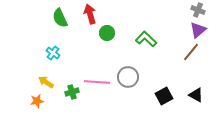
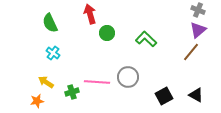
green semicircle: moved 10 px left, 5 px down
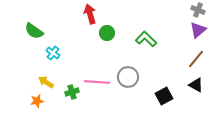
green semicircle: moved 16 px left, 8 px down; rotated 30 degrees counterclockwise
brown line: moved 5 px right, 7 px down
black triangle: moved 10 px up
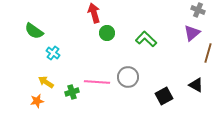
red arrow: moved 4 px right, 1 px up
purple triangle: moved 6 px left, 3 px down
brown line: moved 12 px right, 6 px up; rotated 24 degrees counterclockwise
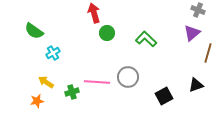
cyan cross: rotated 24 degrees clockwise
black triangle: rotated 49 degrees counterclockwise
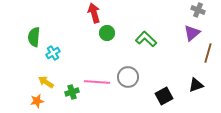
green semicircle: moved 6 px down; rotated 60 degrees clockwise
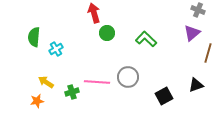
cyan cross: moved 3 px right, 4 px up
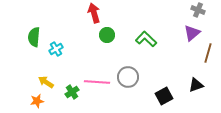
green circle: moved 2 px down
green cross: rotated 16 degrees counterclockwise
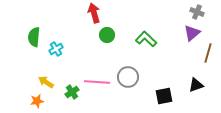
gray cross: moved 1 px left, 2 px down
black square: rotated 18 degrees clockwise
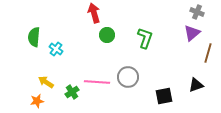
green L-shape: moved 1 px left, 1 px up; rotated 65 degrees clockwise
cyan cross: rotated 24 degrees counterclockwise
